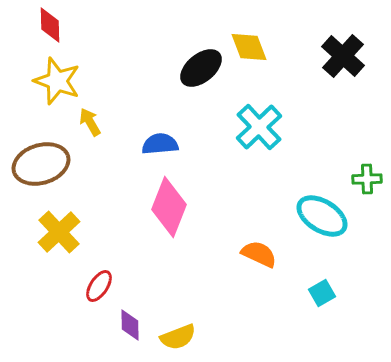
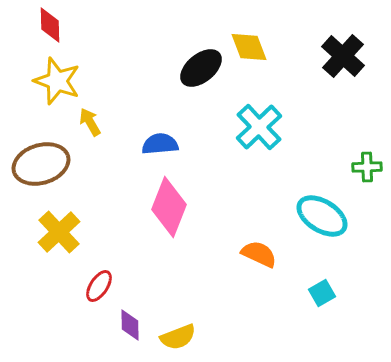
green cross: moved 12 px up
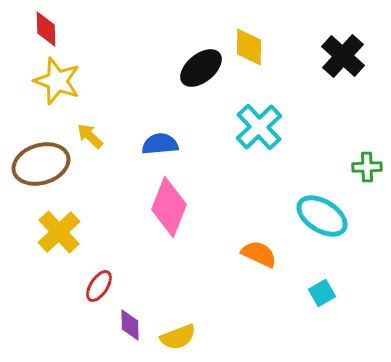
red diamond: moved 4 px left, 4 px down
yellow diamond: rotated 21 degrees clockwise
yellow arrow: moved 14 px down; rotated 16 degrees counterclockwise
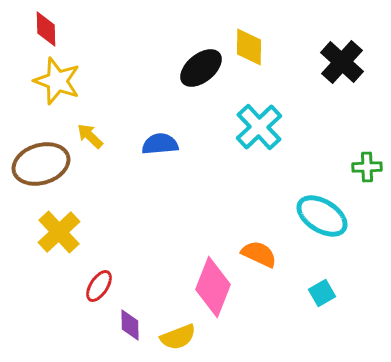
black cross: moved 1 px left, 6 px down
pink diamond: moved 44 px right, 80 px down
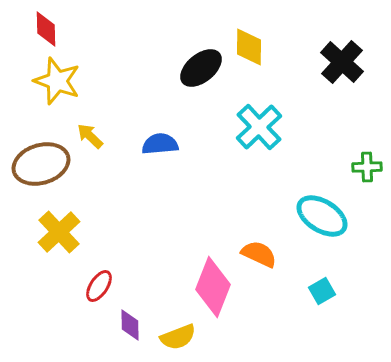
cyan square: moved 2 px up
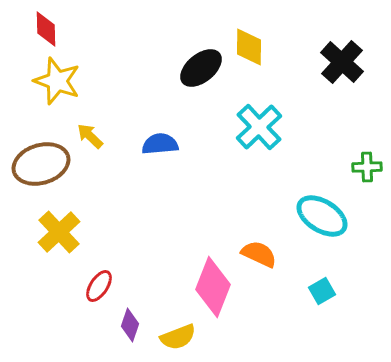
purple diamond: rotated 20 degrees clockwise
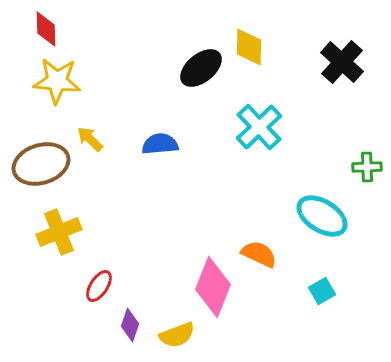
yellow star: rotated 15 degrees counterclockwise
yellow arrow: moved 3 px down
yellow cross: rotated 21 degrees clockwise
yellow semicircle: moved 1 px left, 2 px up
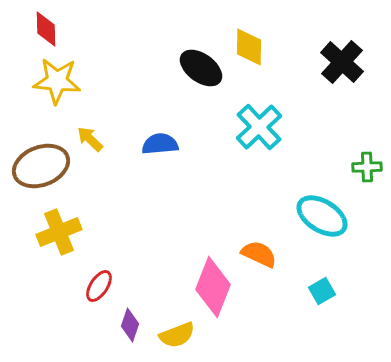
black ellipse: rotated 75 degrees clockwise
brown ellipse: moved 2 px down; rotated 4 degrees counterclockwise
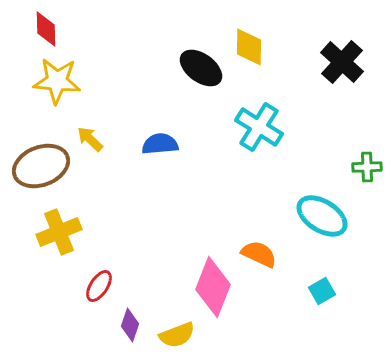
cyan cross: rotated 15 degrees counterclockwise
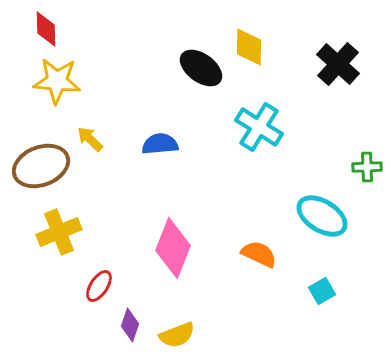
black cross: moved 4 px left, 2 px down
pink diamond: moved 40 px left, 39 px up
